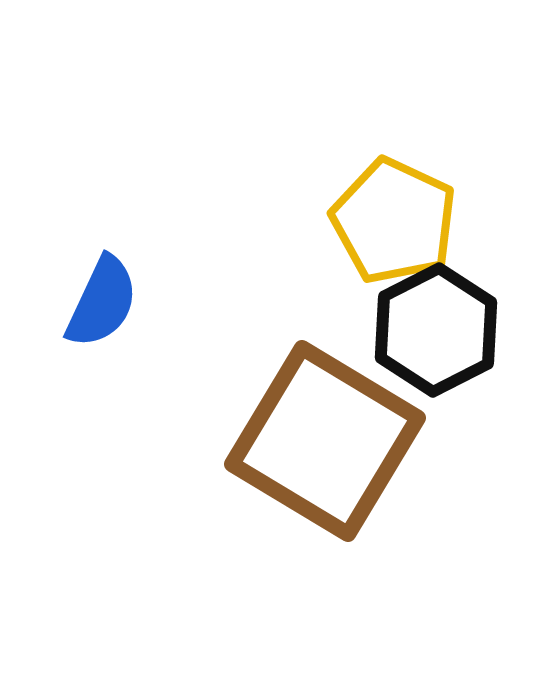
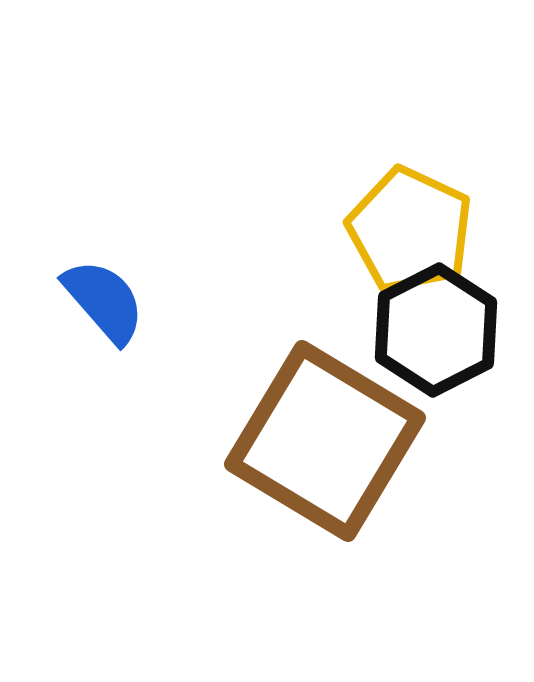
yellow pentagon: moved 16 px right, 9 px down
blue semicircle: moved 2 px right, 1 px up; rotated 66 degrees counterclockwise
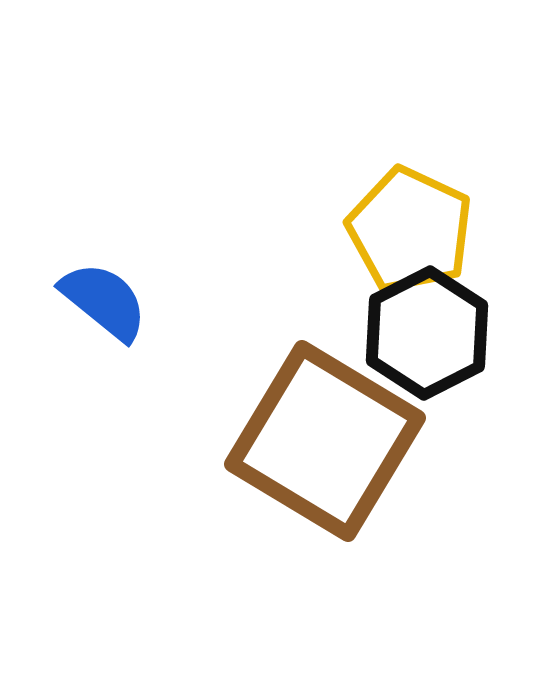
blue semicircle: rotated 10 degrees counterclockwise
black hexagon: moved 9 px left, 3 px down
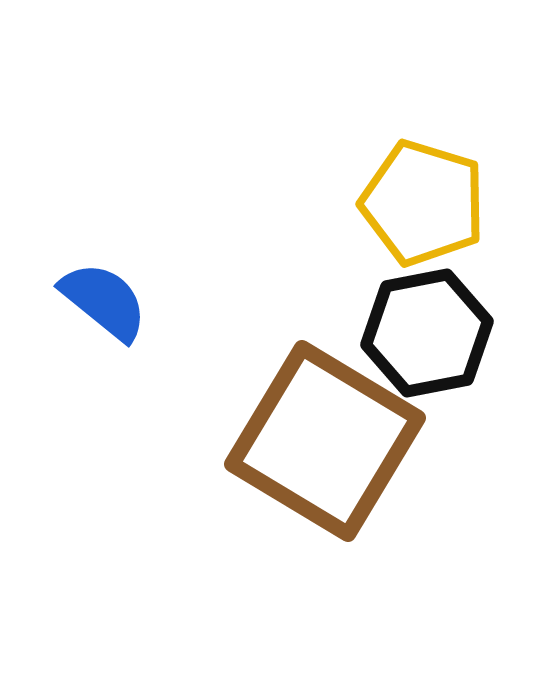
yellow pentagon: moved 13 px right, 27 px up; rotated 8 degrees counterclockwise
black hexagon: rotated 16 degrees clockwise
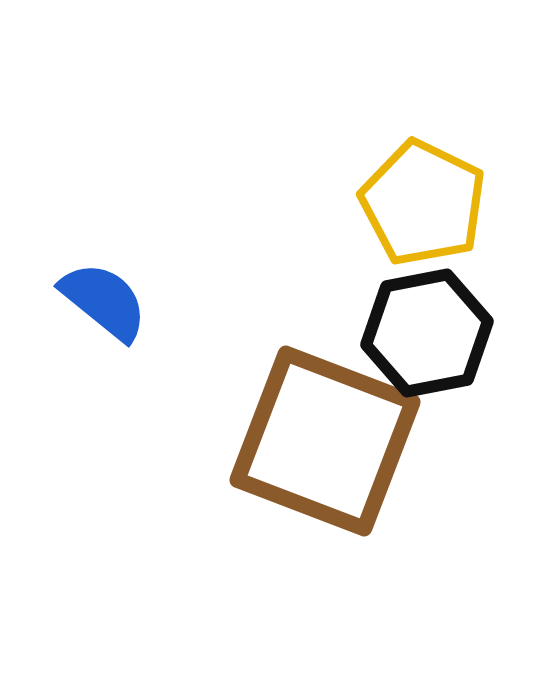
yellow pentagon: rotated 9 degrees clockwise
brown square: rotated 10 degrees counterclockwise
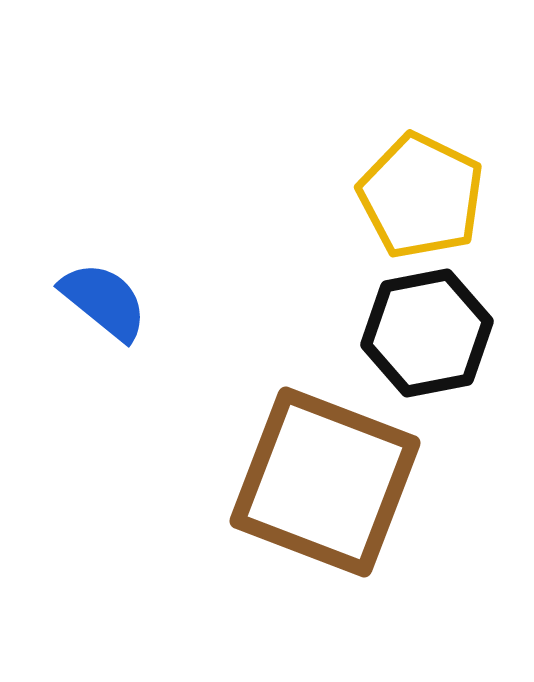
yellow pentagon: moved 2 px left, 7 px up
brown square: moved 41 px down
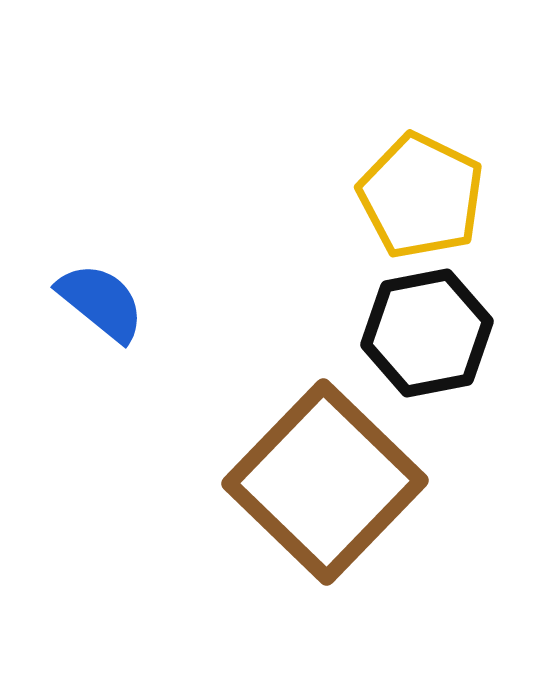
blue semicircle: moved 3 px left, 1 px down
brown square: rotated 23 degrees clockwise
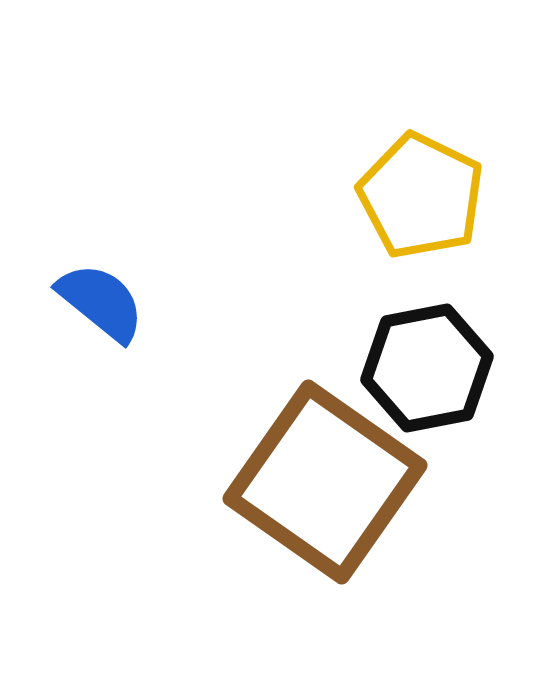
black hexagon: moved 35 px down
brown square: rotated 9 degrees counterclockwise
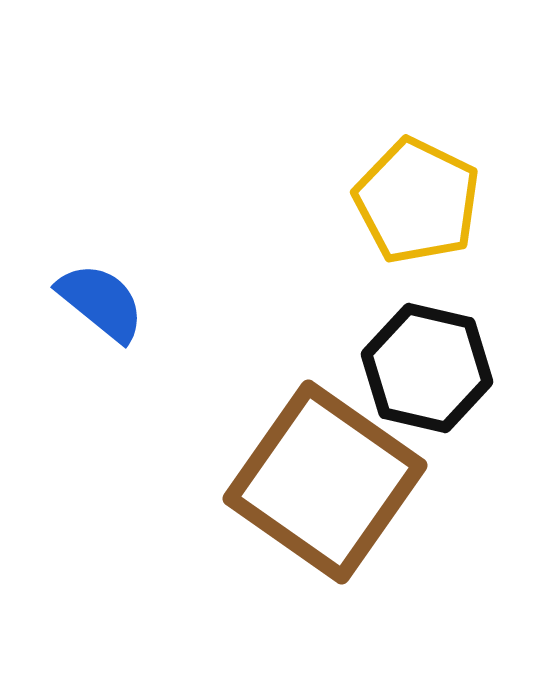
yellow pentagon: moved 4 px left, 5 px down
black hexagon: rotated 24 degrees clockwise
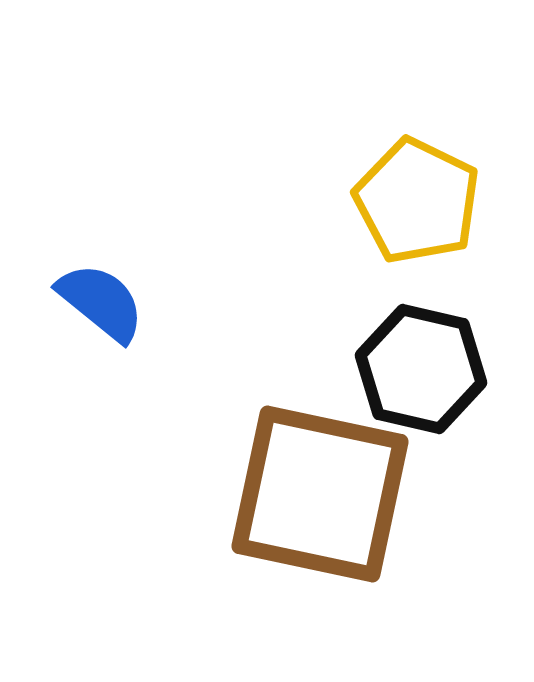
black hexagon: moved 6 px left, 1 px down
brown square: moved 5 px left, 12 px down; rotated 23 degrees counterclockwise
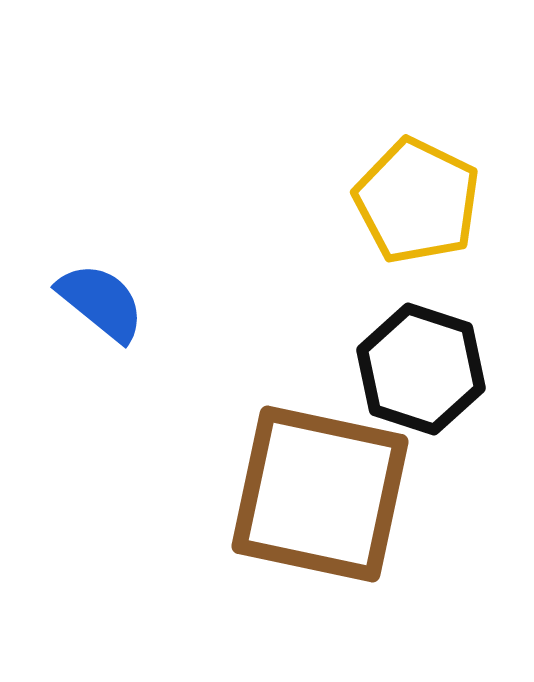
black hexagon: rotated 5 degrees clockwise
